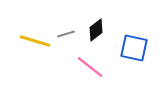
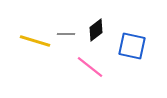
gray line: rotated 18 degrees clockwise
blue square: moved 2 px left, 2 px up
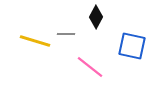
black diamond: moved 13 px up; rotated 25 degrees counterclockwise
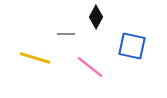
yellow line: moved 17 px down
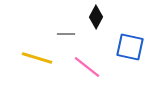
blue square: moved 2 px left, 1 px down
yellow line: moved 2 px right
pink line: moved 3 px left
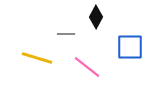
blue square: rotated 12 degrees counterclockwise
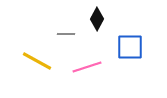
black diamond: moved 1 px right, 2 px down
yellow line: moved 3 px down; rotated 12 degrees clockwise
pink line: rotated 56 degrees counterclockwise
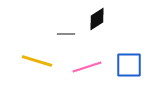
black diamond: rotated 30 degrees clockwise
blue square: moved 1 px left, 18 px down
yellow line: rotated 12 degrees counterclockwise
